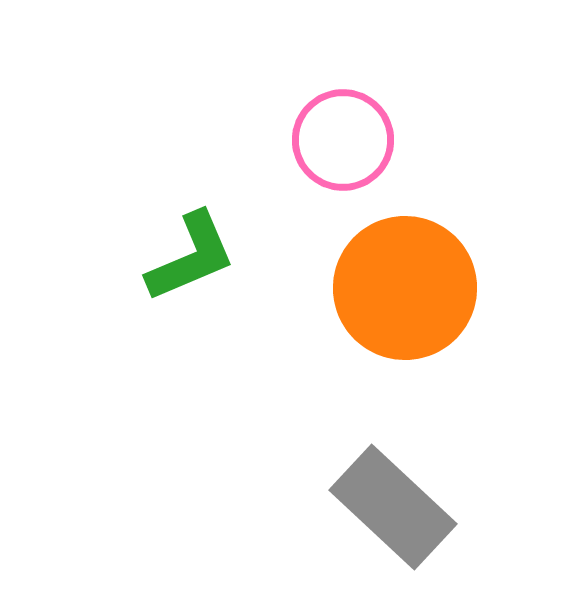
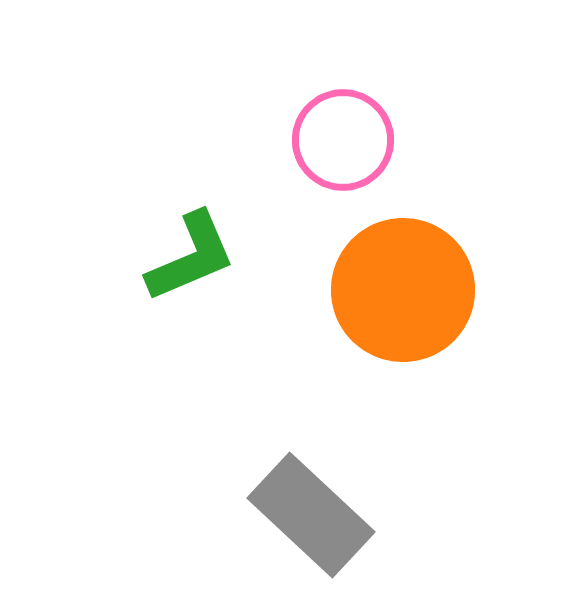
orange circle: moved 2 px left, 2 px down
gray rectangle: moved 82 px left, 8 px down
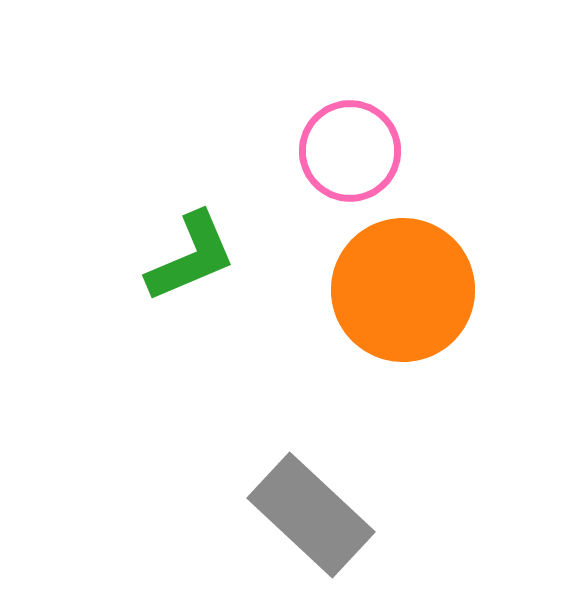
pink circle: moved 7 px right, 11 px down
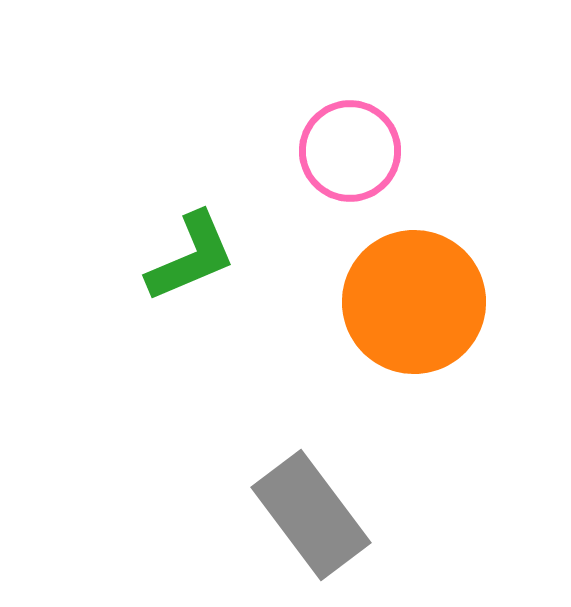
orange circle: moved 11 px right, 12 px down
gray rectangle: rotated 10 degrees clockwise
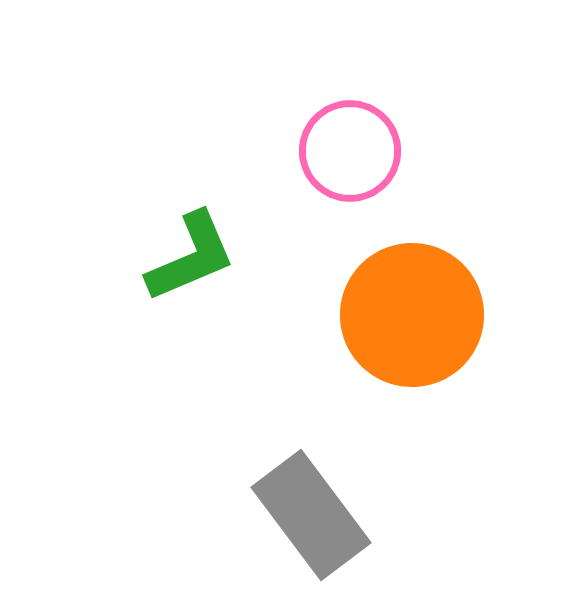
orange circle: moved 2 px left, 13 px down
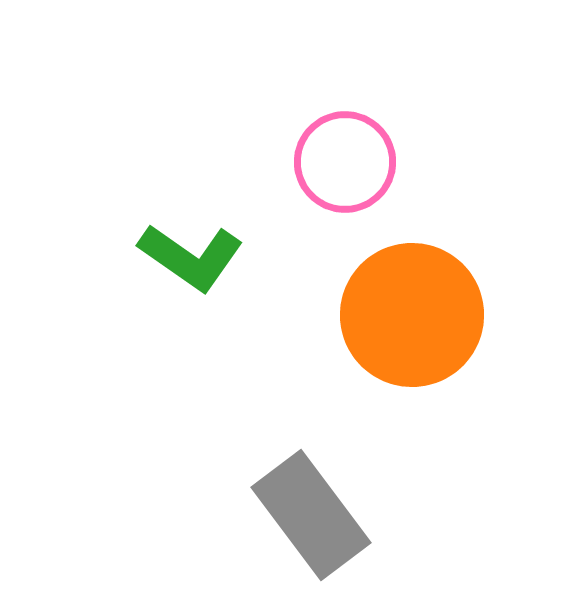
pink circle: moved 5 px left, 11 px down
green L-shape: rotated 58 degrees clockwise
